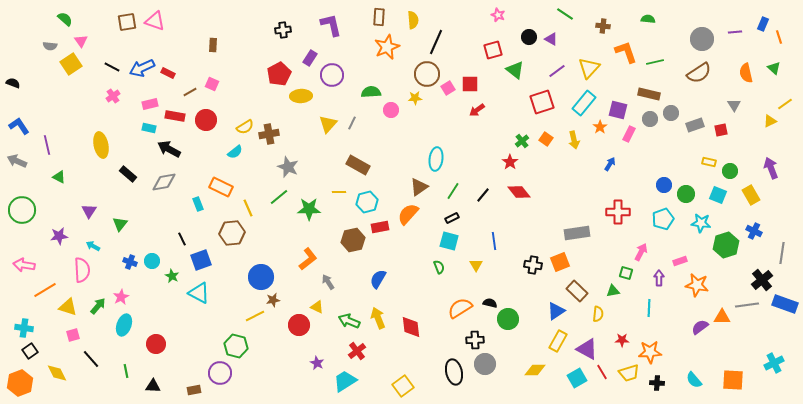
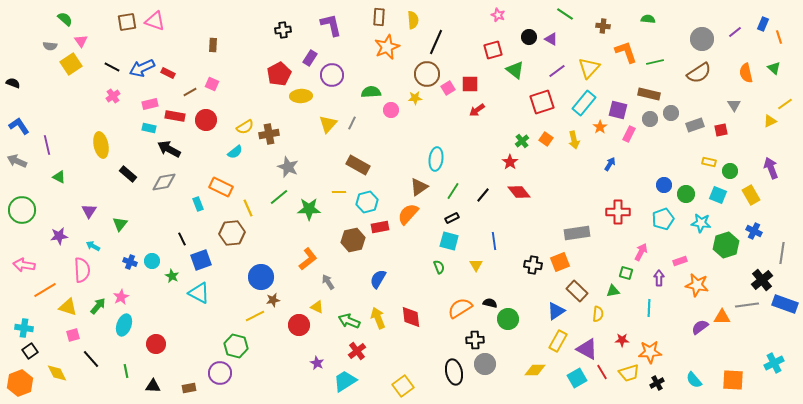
purple line at (735, 32): rotated 32 degrees counterclockwise
red diamond at (411, 327): moved 10 px up
black cross at (657, 383): rotated 32 degrees counterclockwise
brown rectangle at (194, 390): moved 5 px left, 2 px up
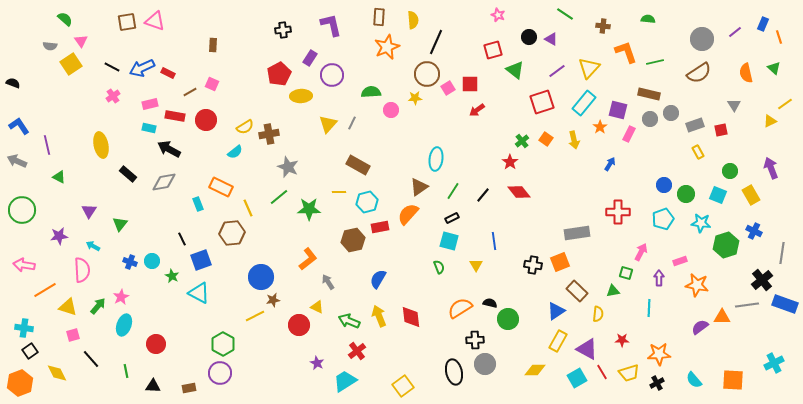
yellow rectangle at (709, 162): moved 11 px left, 10 px up; rotated 48 degrees clockwise
yellow arrow at (378, 318): moved 1 px right, 2 px up
green hexagon at (236, 346): moved 13 px left, 2 px up; rotated 15 degrees clockwise
orange star at (650, 352): moved 9 px right, 2 px down
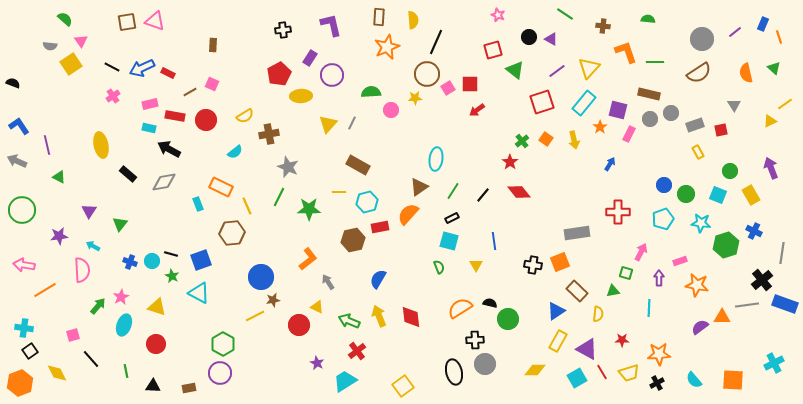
green line at (655, 62): rotated 12 degrees clockwise
yellow semicircle at (245, 127): moved 11 px up
green line at (279, 197): rotated 24 degrees counterclockwise
yellow line at (248, 208): moved 1 px left, 2 px up
black line at (182, 239): moved 11 px left, 15 px down; rotated 48 degrees counterclockwise
yellow triangle at (68, 307): moved 89 px right
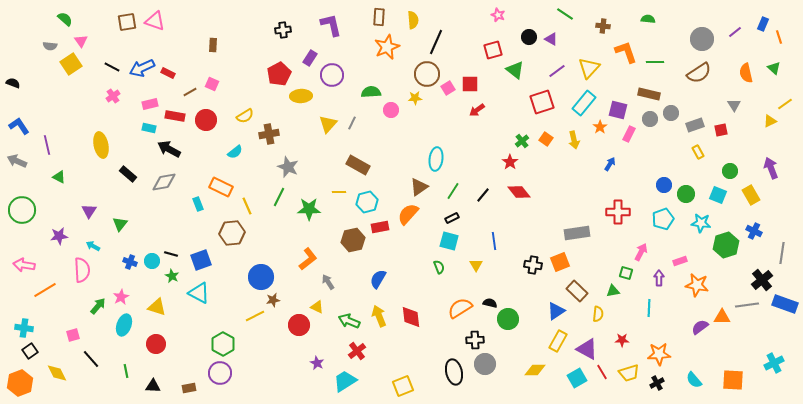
yellow square at (403, 386): rotated 15 degrees clockwise
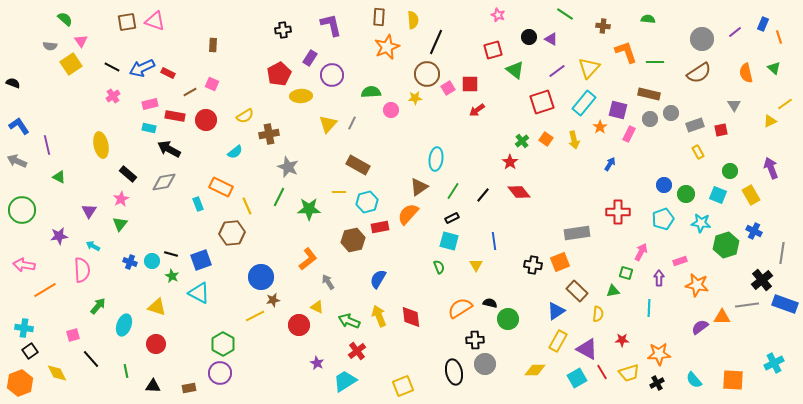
pink star at (121, 297): moved 98 px up
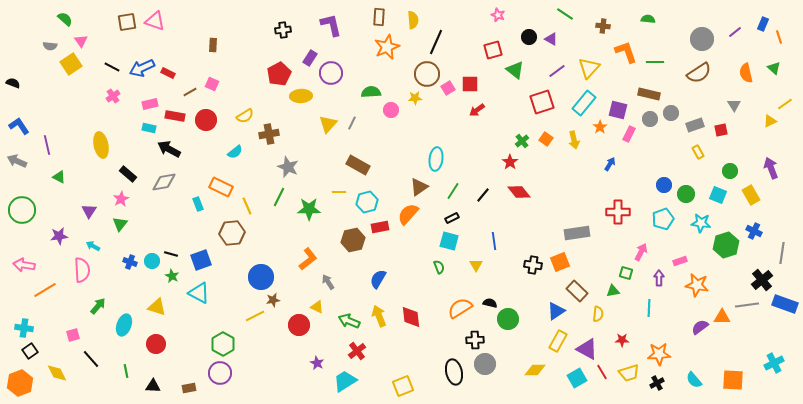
purple circle at (332, 75): moved 1 px left, 2 px up
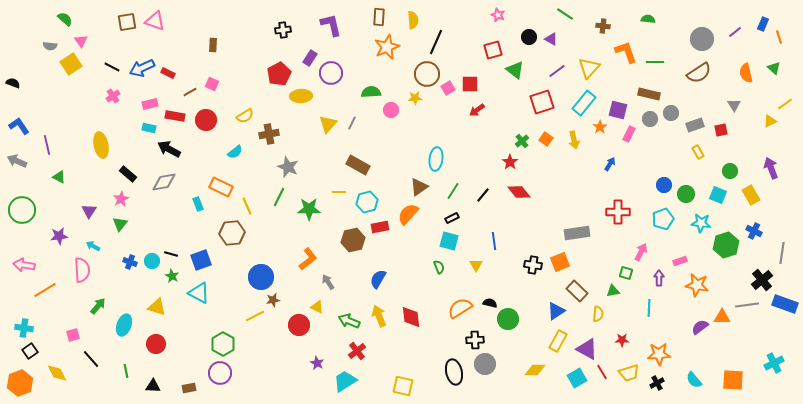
yellow square at (403, 386): rotated 35 degrees clockwise
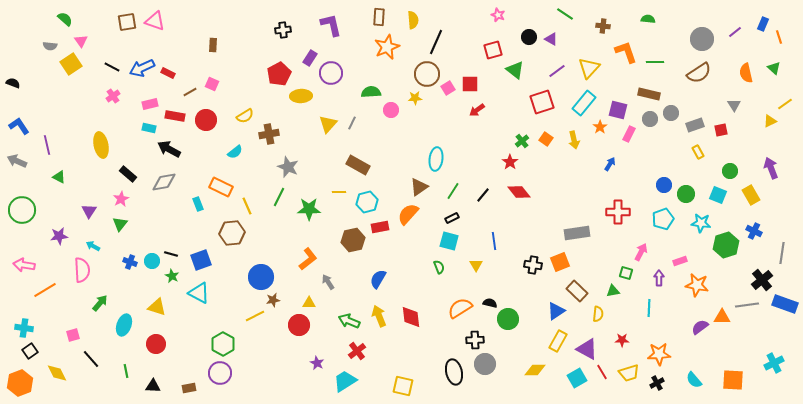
green arrow at (98, 306): moved 2 px right, 3 px up
yellow triangle at (317, 307): moved 8 px left, 4 px up; rotated 24 degrees counterclockwise
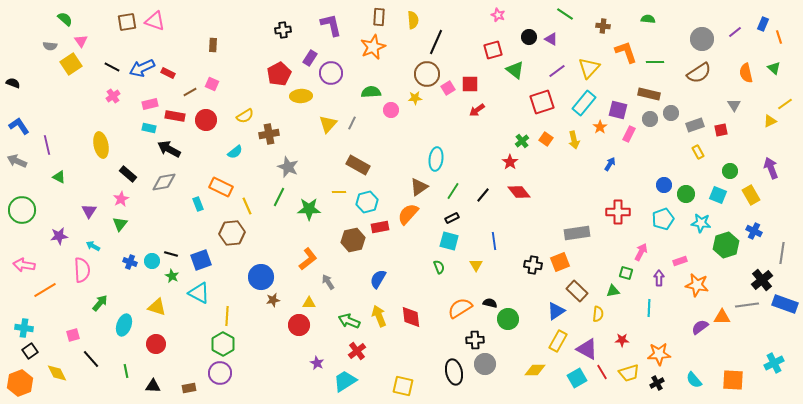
orange star at (387, 47): moved 14 px left
yellow line at (255, 316): moved 28 px left; rotated 60 degrees counterclockwise
